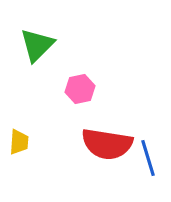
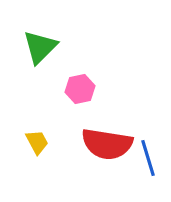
green triangle: moved 3 px right, 2 px down
yellow trapezoid: moved 18 px right; rotated 32 degrees counterclockwise
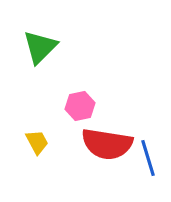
pink hexagon: moved 17 px down
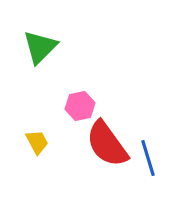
red semicircle: rotated 45 degrees clockwise
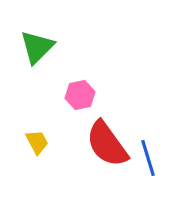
green triangle: moved 3 px left
pink hexagon: moved 11 px up
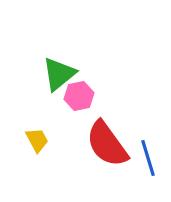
green triangle: moved 22 px right, 27 px down; rotated 6 degrees clockwise
pink hexagon: moved 1 px left, 1 px down
yellow trapezoid: moved 2 px up
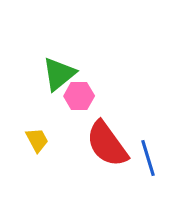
pink hexagon: rotated 12 degrees clockwise
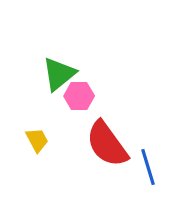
blue line: moved 9 px down
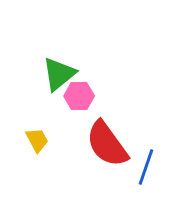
blue line: moved 2 px left; rotated 36 degrees clockwise
